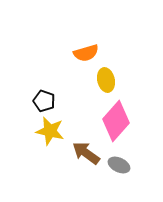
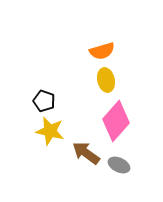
orange semicircle: moved 16 px right, 2 px up
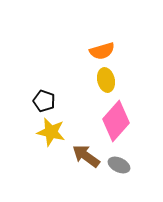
yellow star: moved 1 px right, 1 px down
brown arrow: moved 3 px down
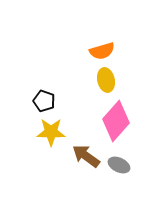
yellow star: rotated 12 degrees counterclockwise
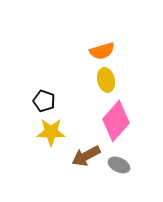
brown arrow: rotated 64 degrees counterclockwise
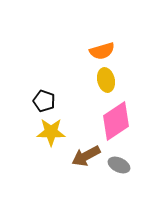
pink diamond: rotated 15 degrees clockwise
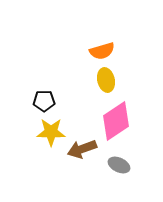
black pentagon: rotated 20 degrees counterclockwise
brown arrow: moved 4 px left, 7 px up; rotated 8 degrees clockwise
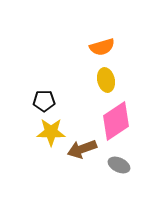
orange semicircle: moved 4 px up
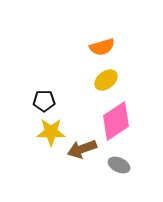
yellow ellipse: rotated 65 degrees clockwise
